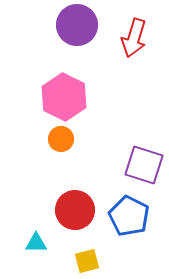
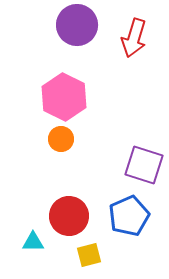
red circle: moved 6 px left, 6 px down
blue pentagon: rotated 21 degrees clockwise
cyan triangle: moved 3 px left, 1 px up
yellow square: moved 2 px right, 6 px up
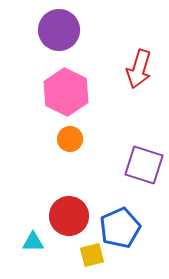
purple circle: moved 18 px left, 5 px down
red arrow: moved 5 px right, 31 px down
pink hexagon: moved 2 px right, 5 px up
orange circle: moved 9 px right
blue pentagon: moved 9 px left, 12 px down
yellow square: moved 3 px right
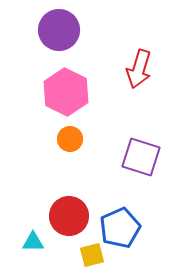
purple square: moved 3 px left, 8 px up
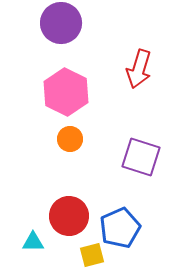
purple circle: moved 2 px right, 7 px up
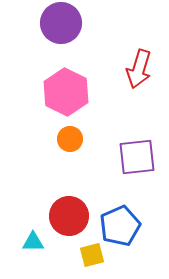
purple square: moved 4 px left; rotated 24 degrees counterclockwise
blue pentagon: moved 2 px up
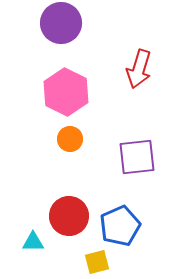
yellow square: moved 5 px right, 7 px down
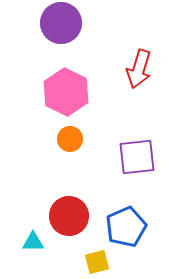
blue pentagon: moved 6 px right, 1 px down
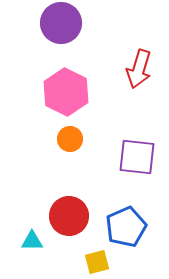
purple square: rotated 12 degrees clockwise
cyan triangle: moved 1 px left, 1 px up
